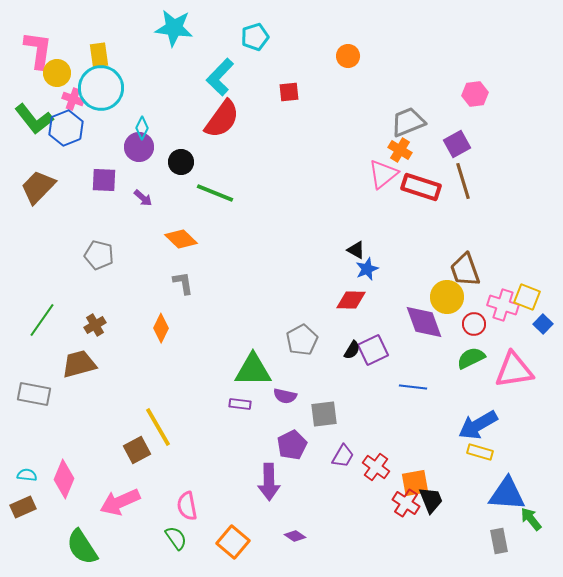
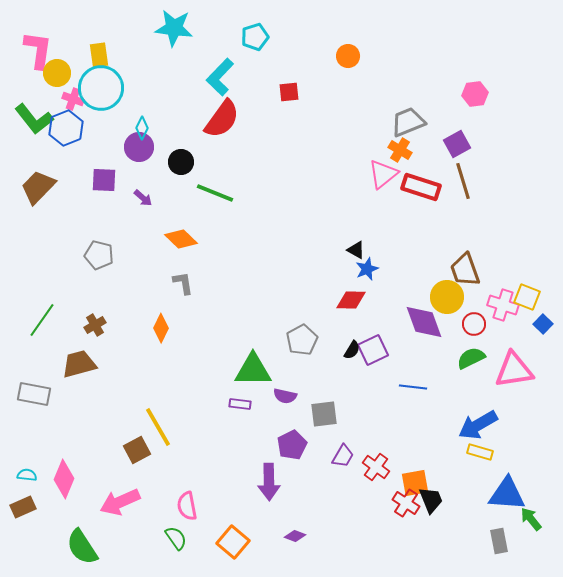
purple diamond at (295, 536): rotated 15 degrees counterclockwise
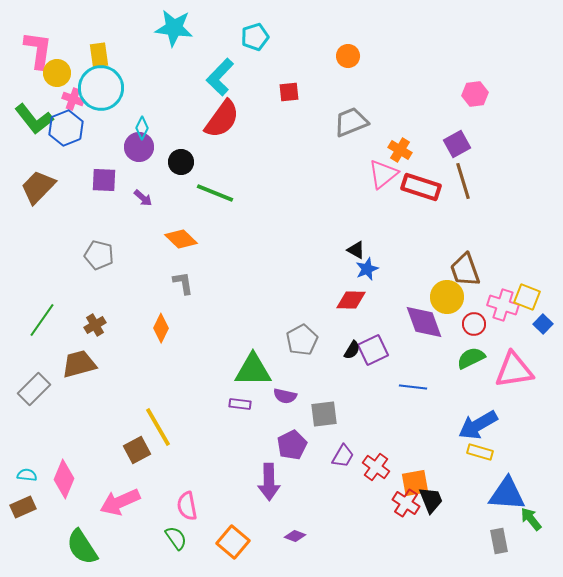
gray trapezoid at (408, 122): moved 57 px left
gray rectangle at (34, 394): moved 5 px up; rotated 56 degrees counterclockwise
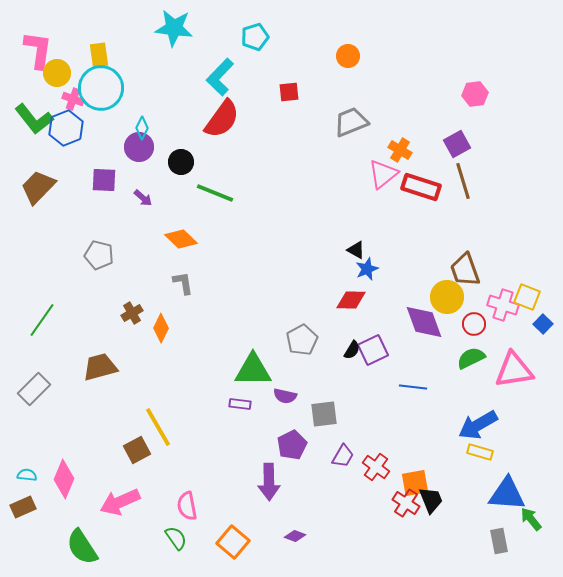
brown cross at (95, 325): moved 37 px right, 12 px up
brown trapezoid at (79, 364): moved 21 px right, 3 px down
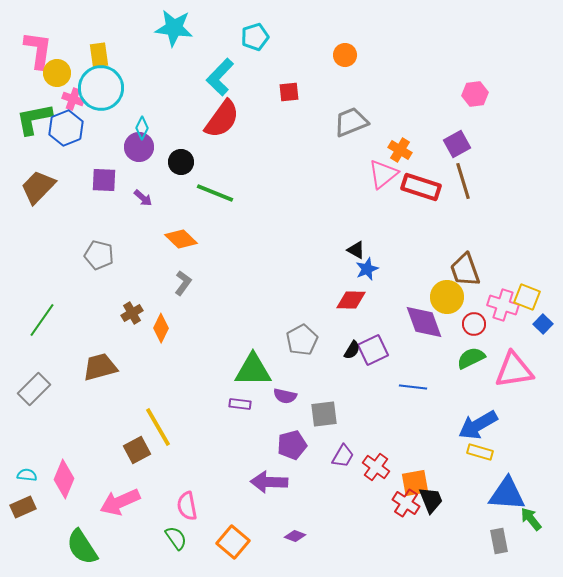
orange circle at (348, 56): moved 3 px left, 1 px up
green L-shape at (34, 119): rotated 117 degrees clockwise
gray L-shape at (183, 283): rotated 45 degrees clockwise
purple pentagon at (292, 445): rotated 12 degrees clockwise
purple arrow at (269, 482): rotated 93 degrees clockwise
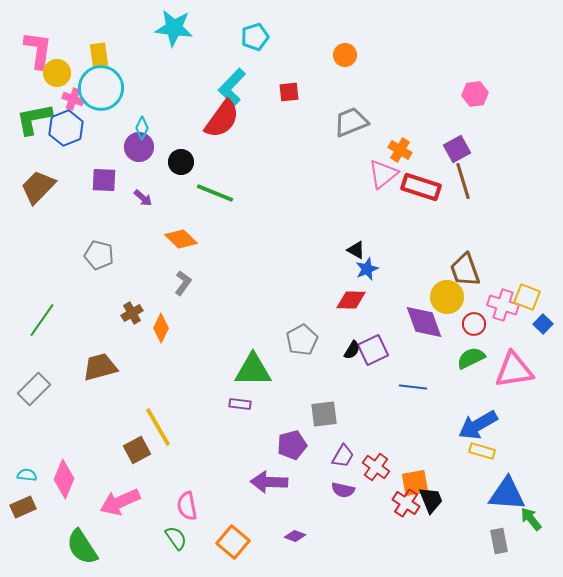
cyan L-shape at (220, 77): moved 12 px right, 10 px down
purple square at (457, 144): moved 5 px down
purple semicircle at (285, 396): moved 58 px right, 94 px down
yellow rectangle at (480, 452): moved 2 px right, 1 px up
